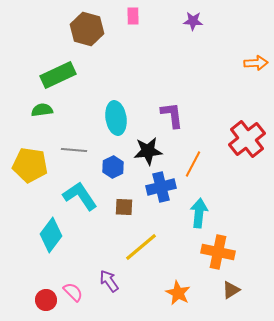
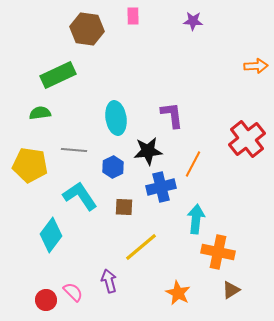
brown hexagon: rotated 8 degrees counterclockwise
orange arrow: moved 3 px down
green semicircle: moved 2 px left, 3 px down
cyan arrow: moved 3 px left, 6 px down
purple arrow: rotated 20 degrees clockwise
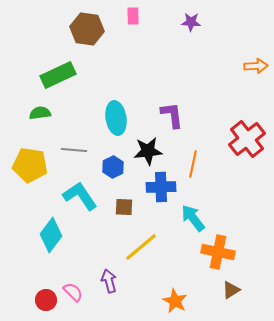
purple star: moved 2 px left, 1 px down
orange line: rotated 16 degrees counterclockwise
blue cross: rotated 12 degrees clockwise
cyan arrow: moved 3 px left, 1 px up; rotated 44 degrees counterclockwise
orange star: moved 3 px left, 8 px down
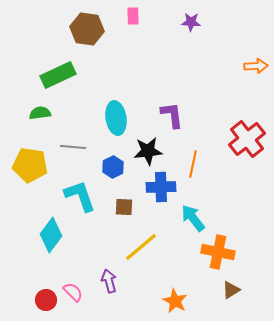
gray line: moved 1 px left, 3 px up
cyan L-shape: rotated 15 degrees clockwise
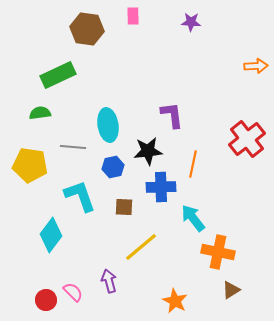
cyan ellipse: moved 8 px left, 7 px down
blue hexagon: rotated 15 degrees clockwise
